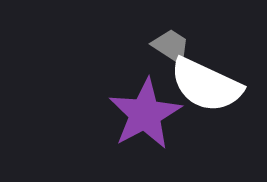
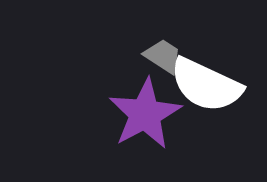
gray trapezoid: moved 8 px left, 10 px down
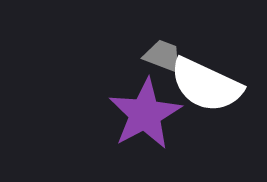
gray trapezoid: rotated 12 degrees counterclockwise
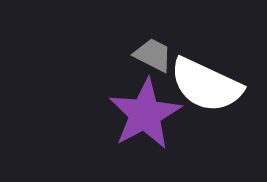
gray trapezoid: moved 10 px left, 1 px up; rotated 6 degrees clockwise
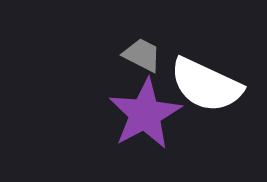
gray trapezoid: moved 11 px left
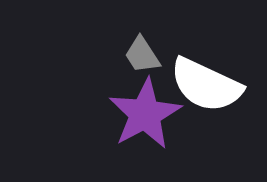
gray trapezoid: rotated 150 degrees counterclockwise
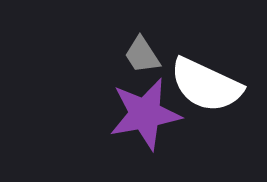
purple star: rotated 18 degrees clockwise
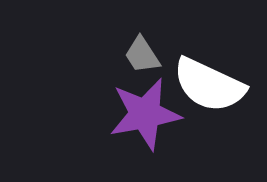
white semicircle: moved 3 px right
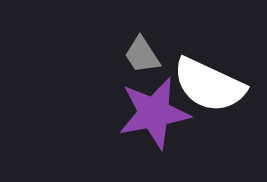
purple star: moved 9 px right, 1 px up
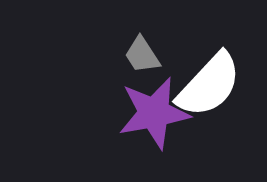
white semicircle: rotated 72 degrees counterclockwise
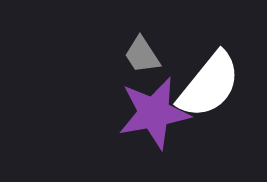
white semicircle: rotated 4 degrees counterclockwise
